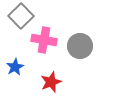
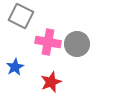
gray square: rotated 20 degrees counterclockwise
pink cross: moved 4 px right, 2 px down
gray circle: moved 3 px left, 2 px up
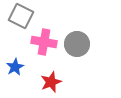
pink cross: moved 4 px left
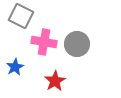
red star: moved 4 px right, 1 px up; rotated 10 degrees counterclockwise
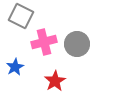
pink cross: rotated 25 degrees counterclockwise
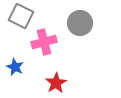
gray circle: moved 3 px right, 21 px up
blue star: rotated 18 degrees counterclockwise
red star: moved 1 px right, 2 px down
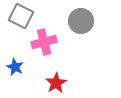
gray circle: moved 1 px right, 2 px up
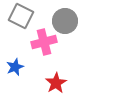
gray circle: moved 16 px left
blue star: rotated 24 degrees clockwise
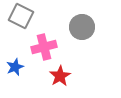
gray circle: moved 17 px right, 6 px down
pink cross: moved 5 px down
red star: moved 4 px right, 7 px up
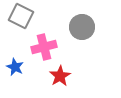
blue star: rotated 24 degrees counterclockwise
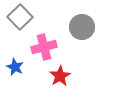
gray square: moved 1 px left, 1 px down; rotated 20 degrees clockwise
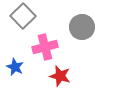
gray square: moved 3 px right, 1 px up
pink cross: moved 1 px right
red star: rotated 25 degrees counterclockwise
